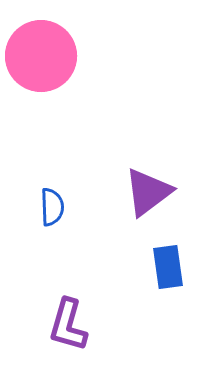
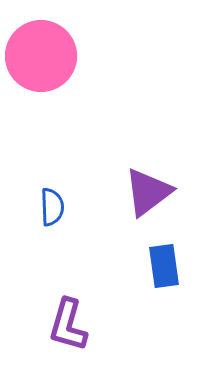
blue rectangle: moved 4 px left, 1 px up
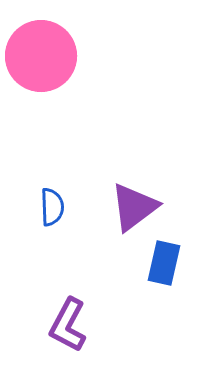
purple triangle: moved 14 px left, 15 px down
blue rectangle: moved 3 px up; rotated 21 degrees clockwise
purple L-shape: rotated 12 degrees clockwise
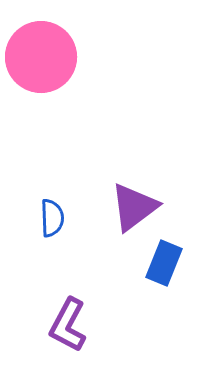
pink circle: moved 1 px down
blue semicircle: moved 11 px down
blue rectangle: rotated 9 degrees clockwise
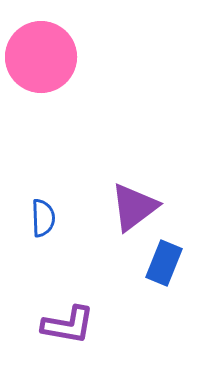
blue semicircle: moved 9 px left
purple L-shape: rotated 108 degrees counterclockwise
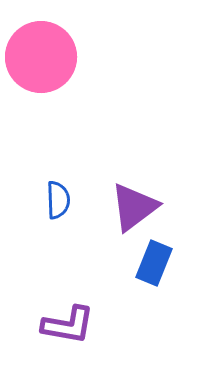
blue semicircle: moved 15 px right, 18 px up
blue rectangle: moved 10 px left
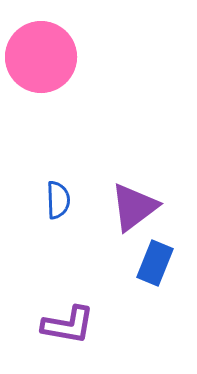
blue rectangle: moved 1 px right
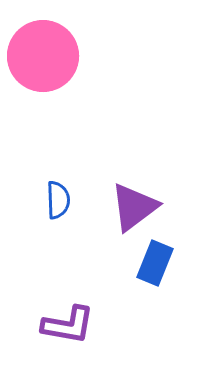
pink circle: moved 2 px right, 1 px up
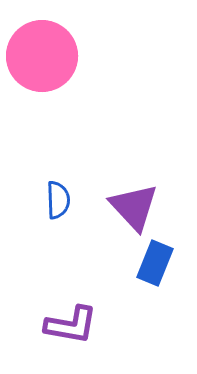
pink circle: moved 1 px left
purple triangle: rotated 36 degrees counterclockwise
purple L-shape: moved 3 px right
